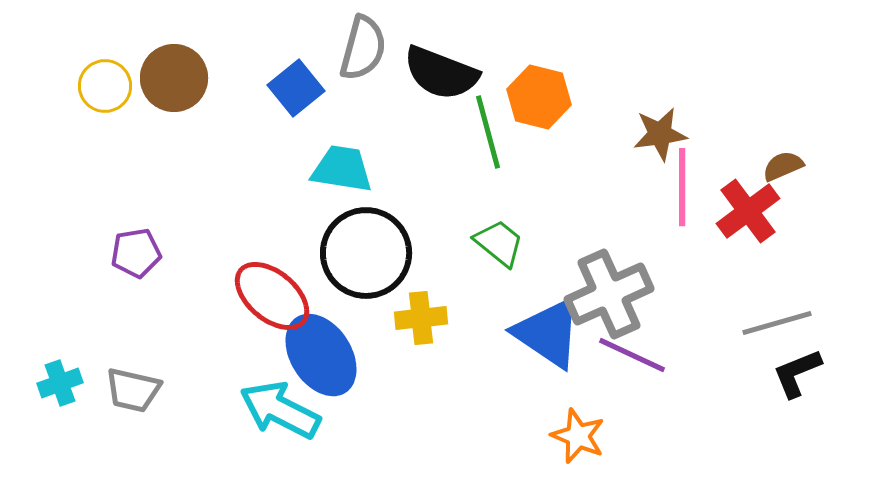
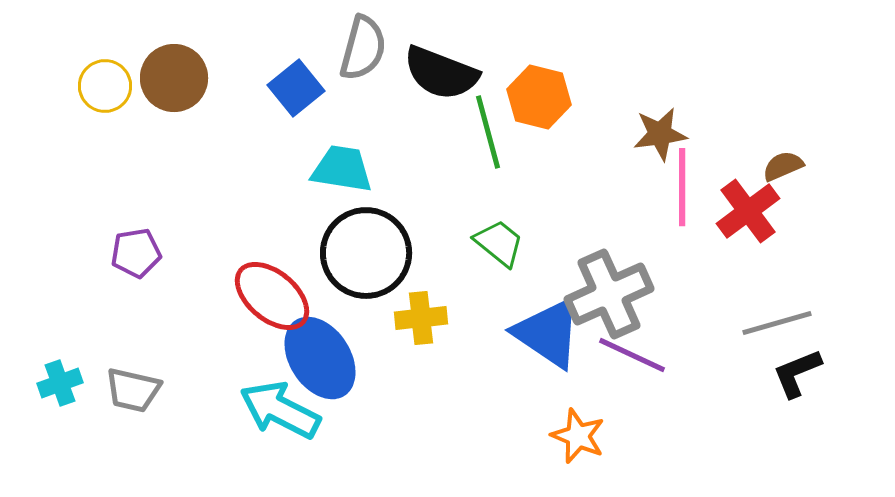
blue ellipse: moved 1 px left, 3 px down
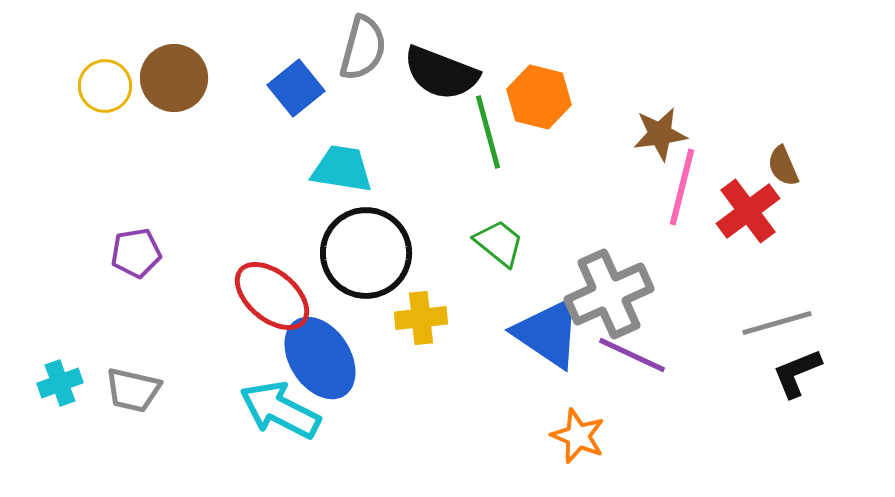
brown semicircle: rotated 90 degrees counterclockwise
pink line: rotated 14 degrees clockwise
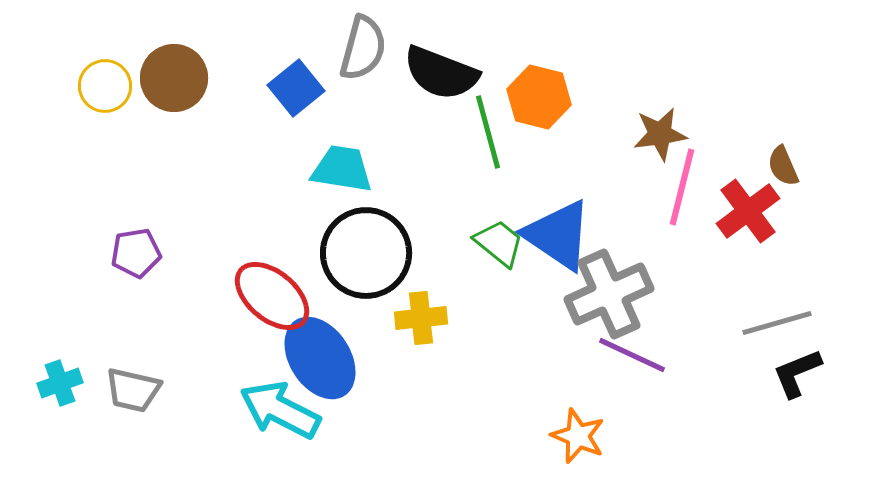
blue triangle: moved 10 px right, 98 px up
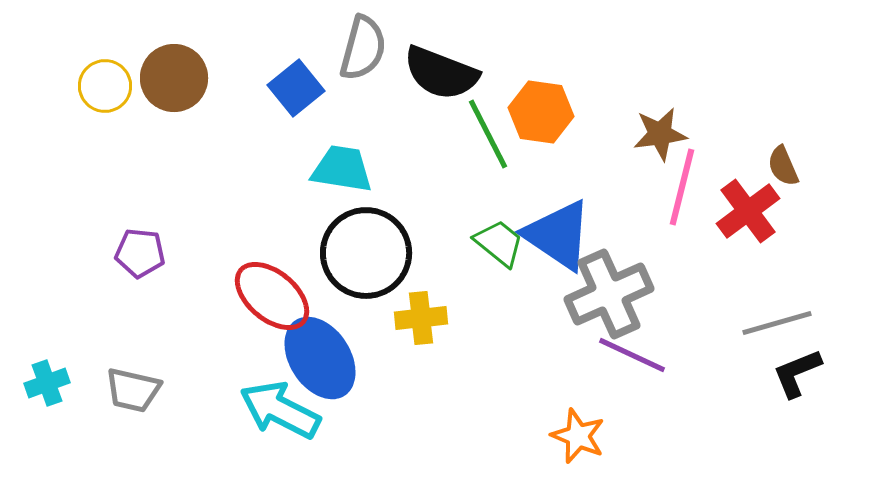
orange hexagon: moved 2 px right, 15 px down; rotated 6 degrees counterclockwise
green line: moved 2 px down; rotated 12 degrees counterclockwise
purple pentagon: moved 4 px right; rotated 15 degrees clockwise
cyan cross: moved 13 px left
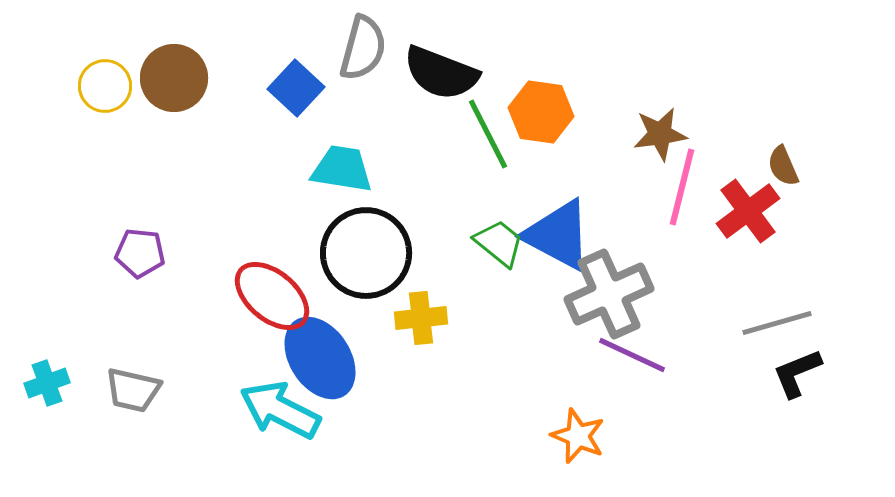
blue square: rotated 8 degrees counterclockwise
blue triangle: rotated 6 degrees counterclockwise
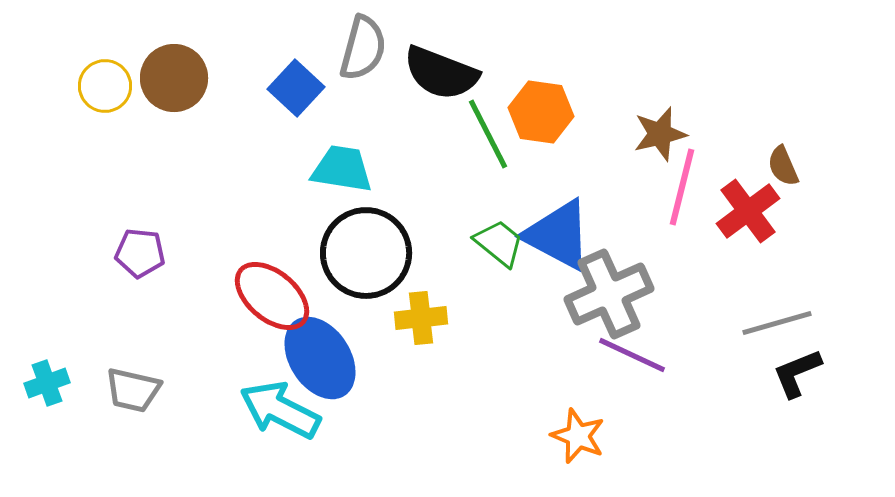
brown star: rotated 6 degrees counterclockwise
